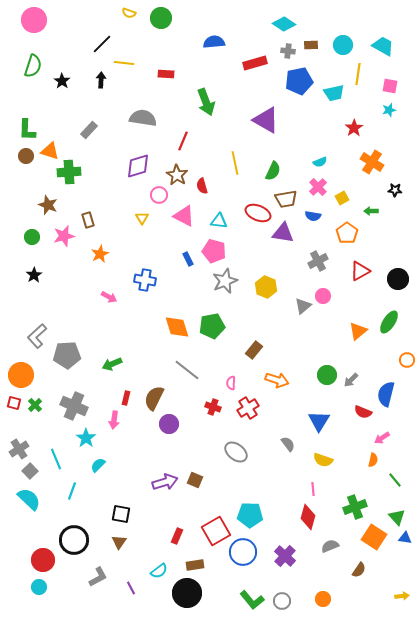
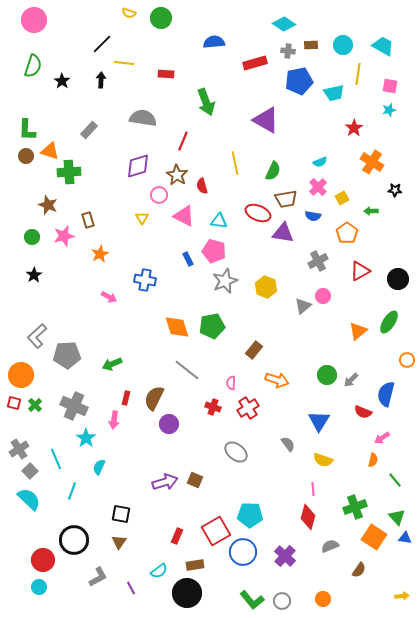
cyan semicircle at (98, 465): moved 1 px right, 2 px down; rotated 21 degrees counterclockwise
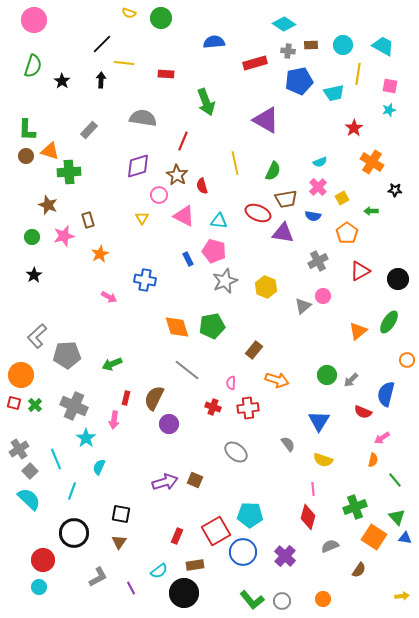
red cross at (248, 408): rotated 25 degrees clockwise
black circle at (74, 540): moved 7 px up
black circle at (187, 593): moved 3 px left
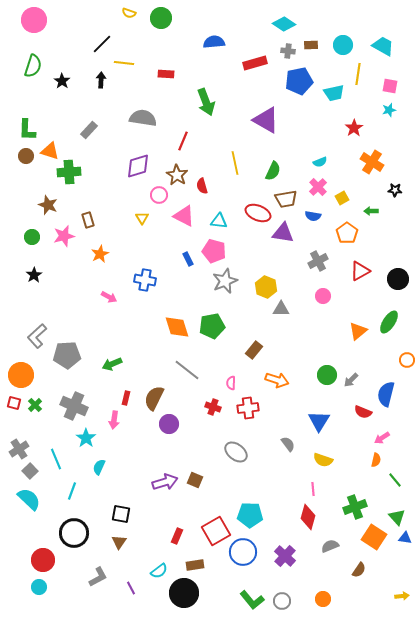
gray triangle at (303, 306): moved 22 px left, 3 px down; rotated 42 degrees clockwise
orange semicircle at (373, 460): moved 3 px right
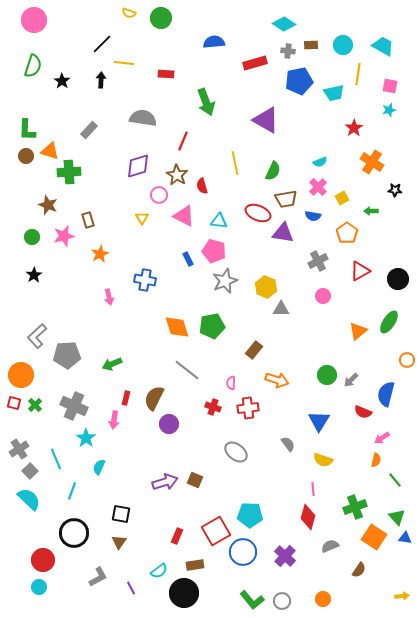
pink arrow at (109, 297): rotated 49 degrees clockwise
